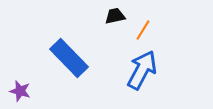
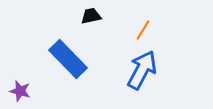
black trapezoid: moved 24 px left
blue rectangle: moved 1 px left, 1 px down
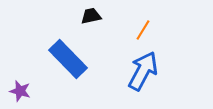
blue arrow: moved 1 px right, 1 px down
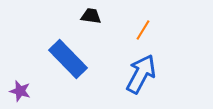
black trapezoid: rotated 20 degrees clockwise
blue arrow: moved 2 px left, 3 px down
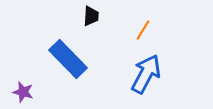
black trapezoid: rotated 85 degrees clockwise
blue arrow: moved 5 px right
purple star: moved 3 px right, 1 px down
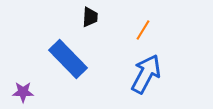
black trapezoid: moved 1 px left, 1 px down
purple star: rotated 15 degrees counterclockwise
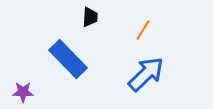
blue arrow: rotated 18 degrees clockwise
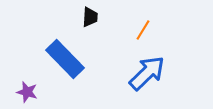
blue rectangle: moved 3 px left
blue arrow: moved 1 px right, 1 px up
purple star: moved 4 px right; rotated 15 degrees clockwise
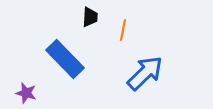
orange line: moved 20 px left; rotated 20 degrees counterclockwise
blue arrow: moved 2 px left
purple star: moved 1 px left, 1 px down
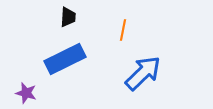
black trapezoid: moved 22 px left
blue rectangle: rotated 72 degrees counterclockwise
blue arrow: moved 2 px left
